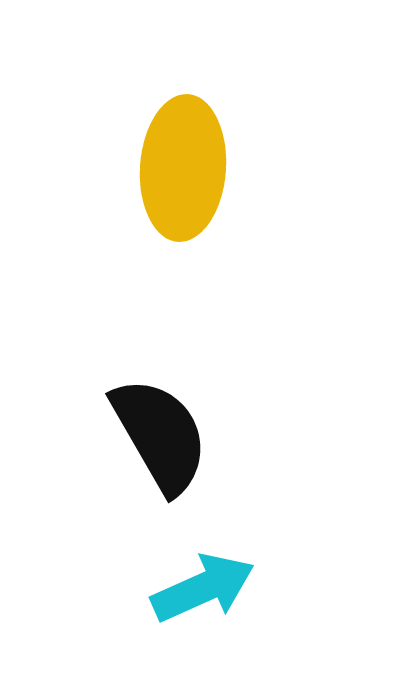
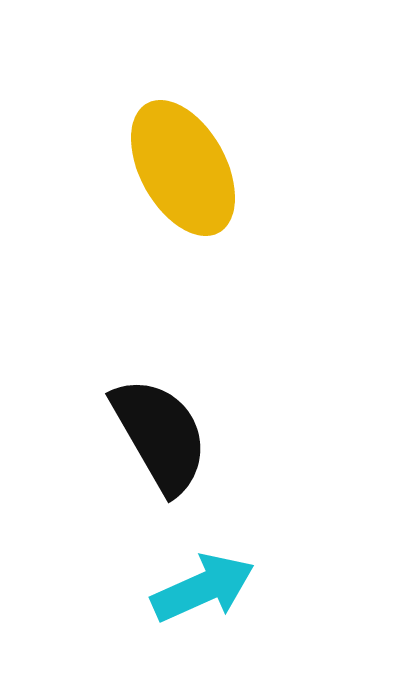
yellow ellipse: rotated 33 degrees counterclockwise
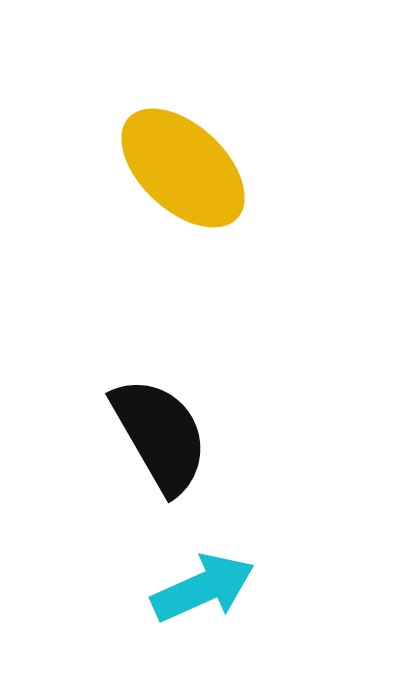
yellow ellipse: rotated 18 degrees counterclockwise
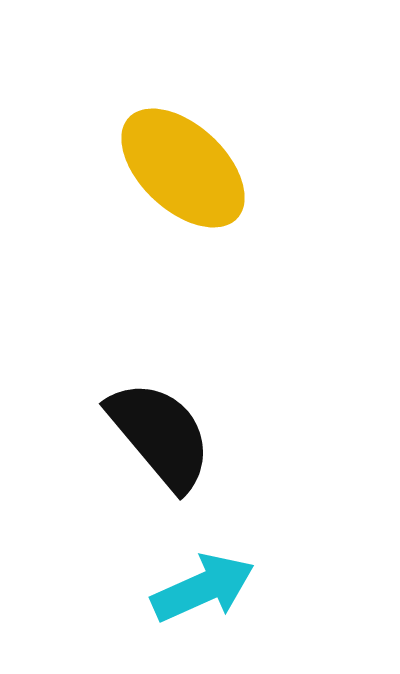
black semicircle: rotated 10 degrees counterclockwise
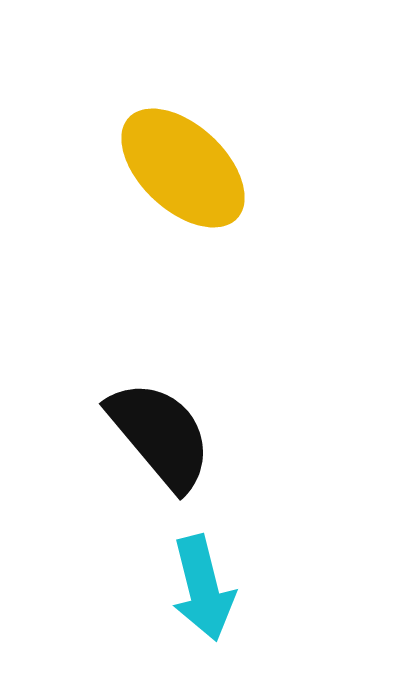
cyan arrow: rotated 100 degrees clockwise
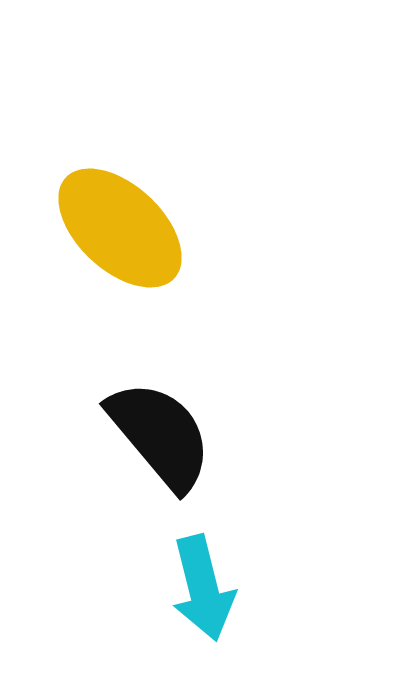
yellow ellipse: moved 63 px left, 60 px down
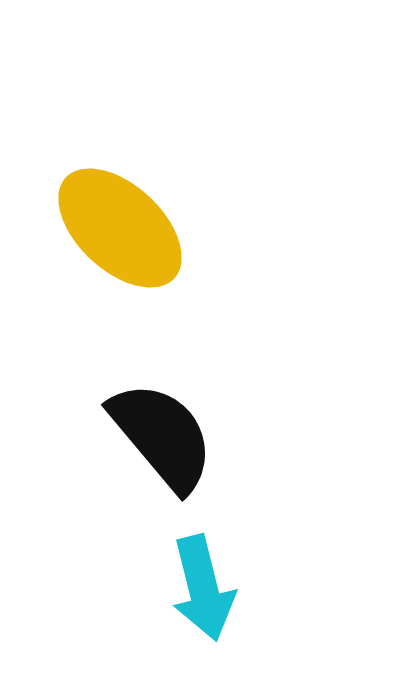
black semicircle: moved 2 px right, 1 px down
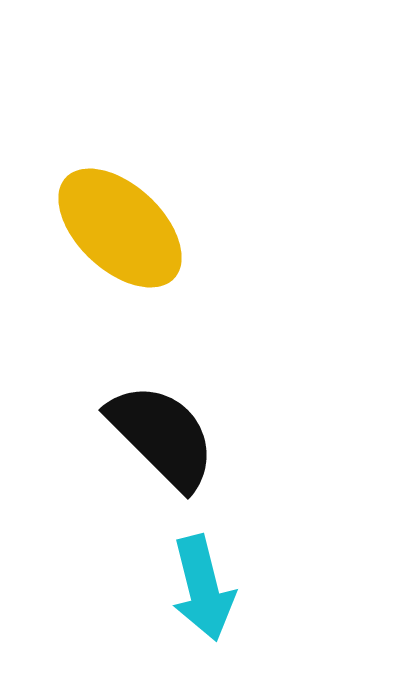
black semicircle: rotated 5 degrees counterclockwise
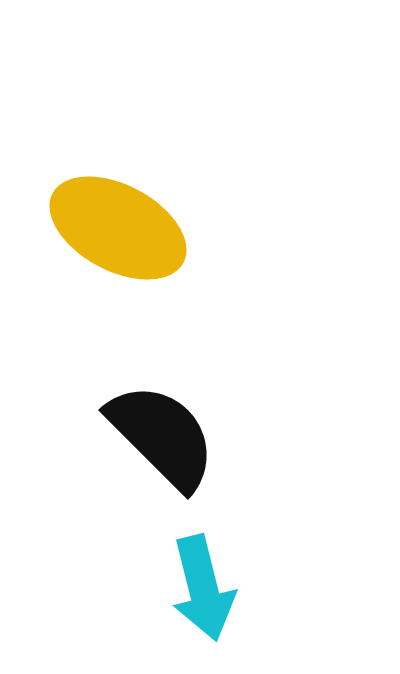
yellow ellipse: moved 2 px left; rotated 15 degrees counterclockwise
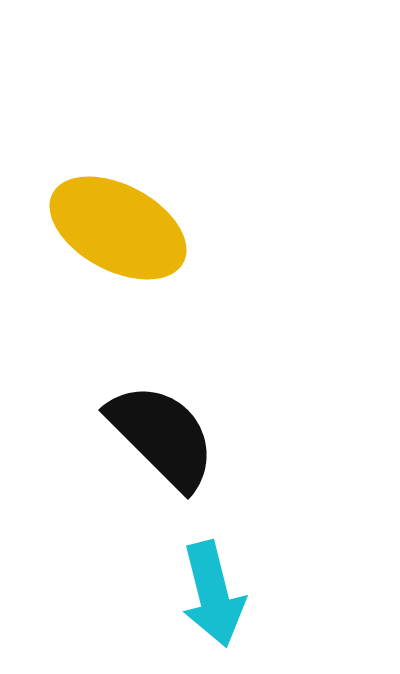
cyan arrow: moved 10 px right, 6 px down
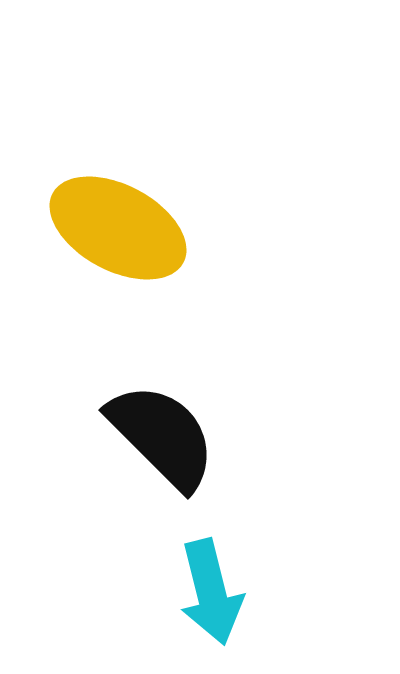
cyan arrow: moved 2 px left, 2 px up
